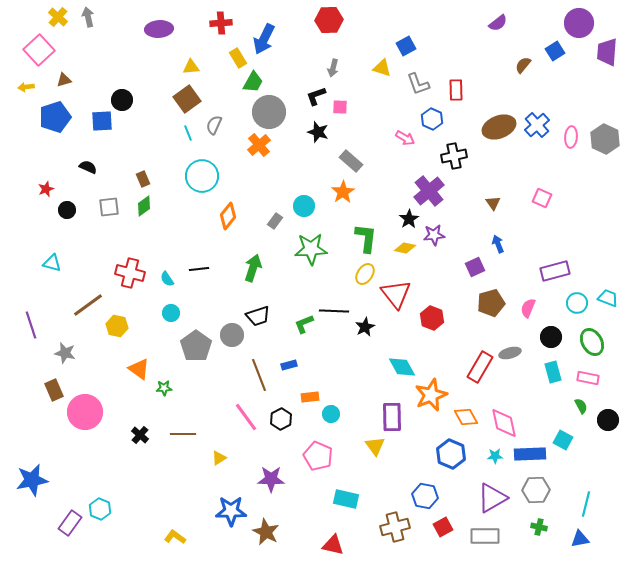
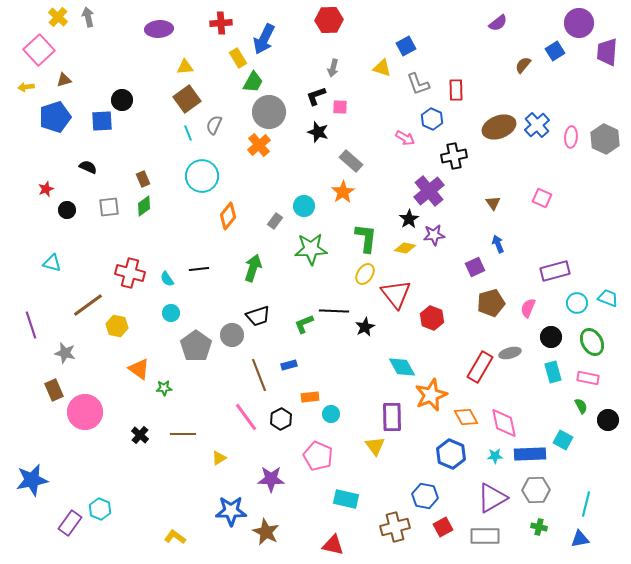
yellow triangle at (191, 67): moved 6 px left
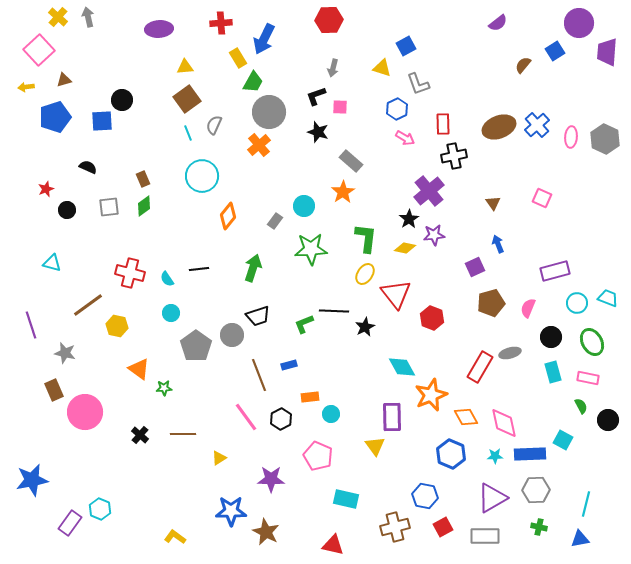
red rectangle at (456, 90): moved 13 px left, 34 px down
blue hexagon at (432, 119): moved 35 px left, 10 px up; rotated 10 degrees clockwise
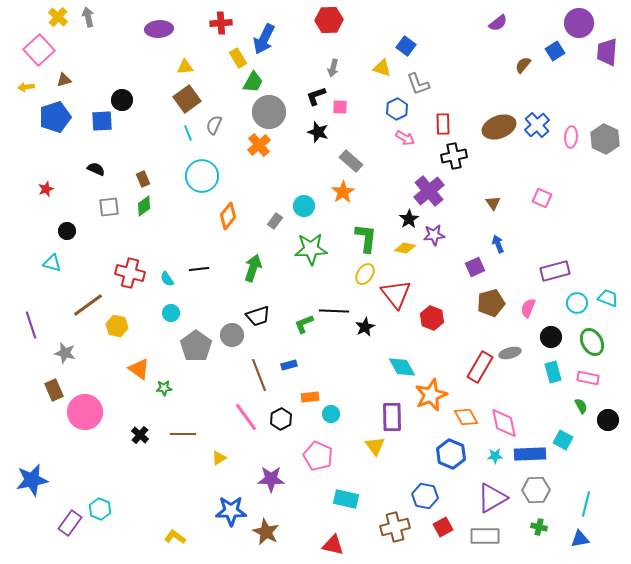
blue square at (406, 46): rotated 24 degrees counterclockwise
black semicircle at (88, 167): moved 8 px right, 2 px down
black circle at (67, 210): moved 21 px down
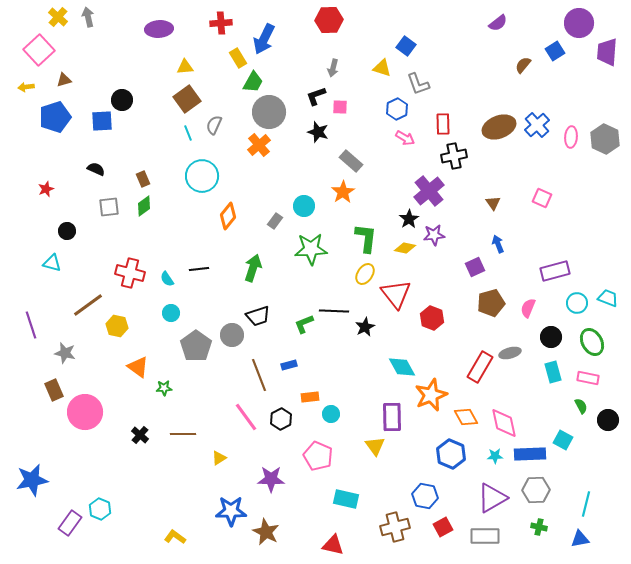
orange triangle at (139, 369): moved 1 px left, 2 px up
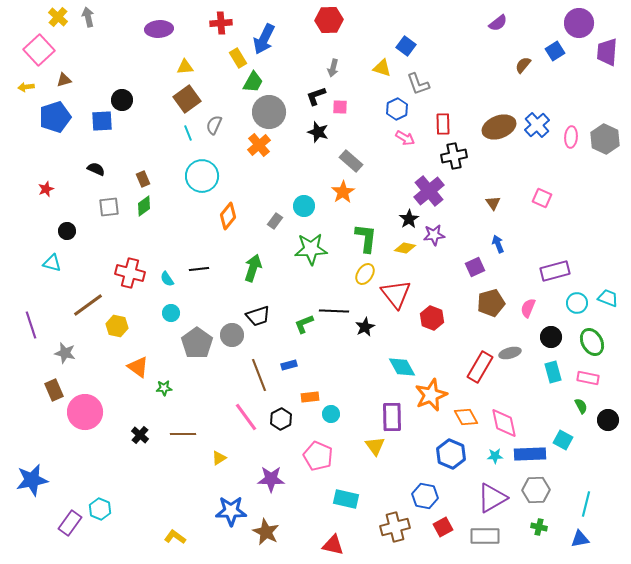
gray pentagon at (196, 346): moved 1 px right, 3 px up
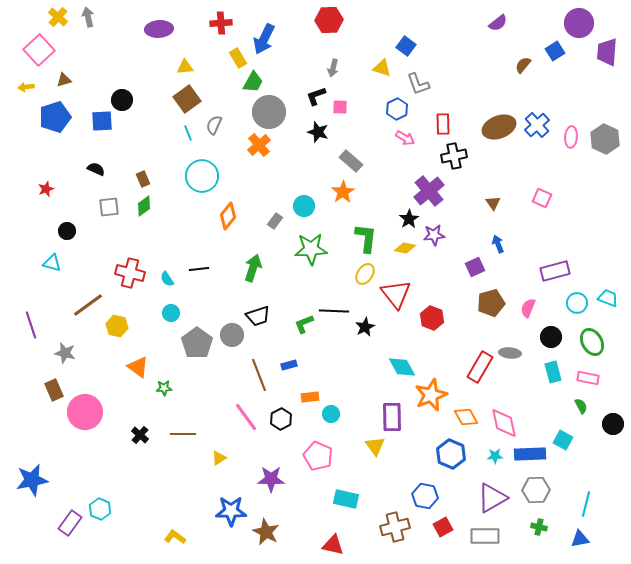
gray ellipse at (510, 353): rotated 20 degrees clockwise
black circle at (608, 420): moved 5 px right, 4 px down
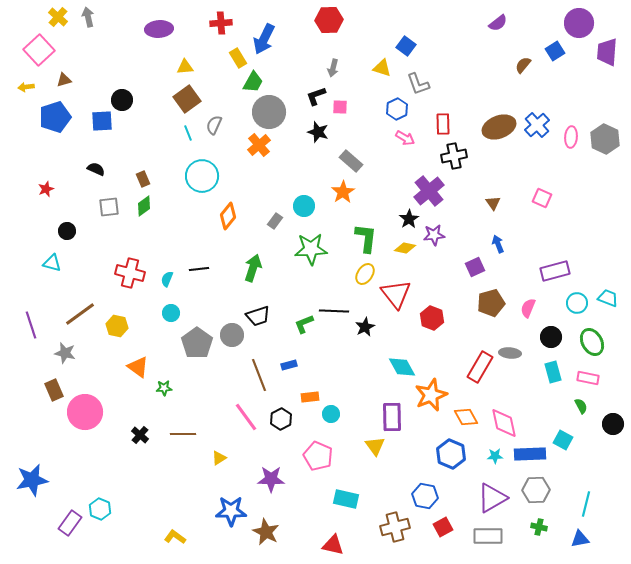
cyan semicircle at (167, 279): rotated 56 degrees clockwise
brown line at (88, 305): moved 8 px left, 9 px down
gray rectangle at (485, 536): moved 3 px right
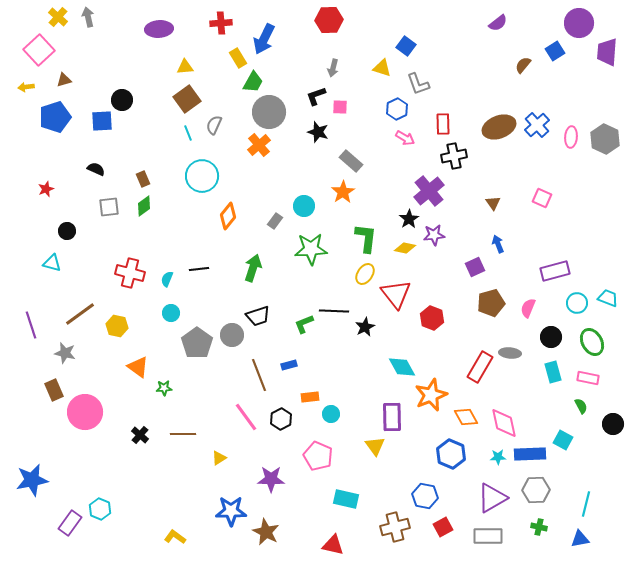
cyan star at (495, 456): moved 3 px right, 1 px down
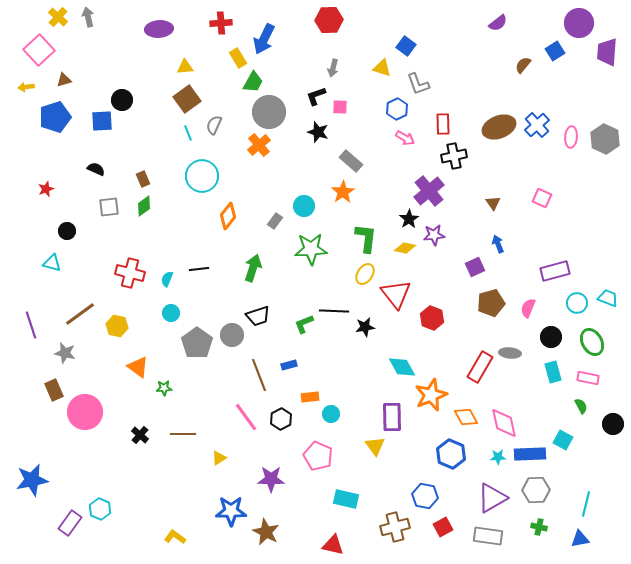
black star at (365, 327): rotated 18 degrees clockwise
gray rectangle at (488, 536): rotated 8 degrees clockwise
